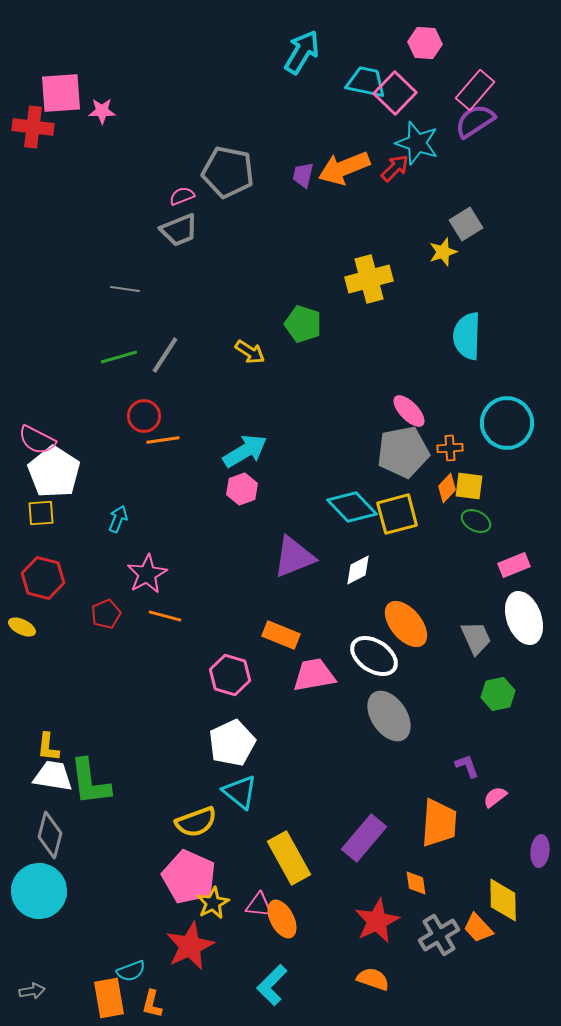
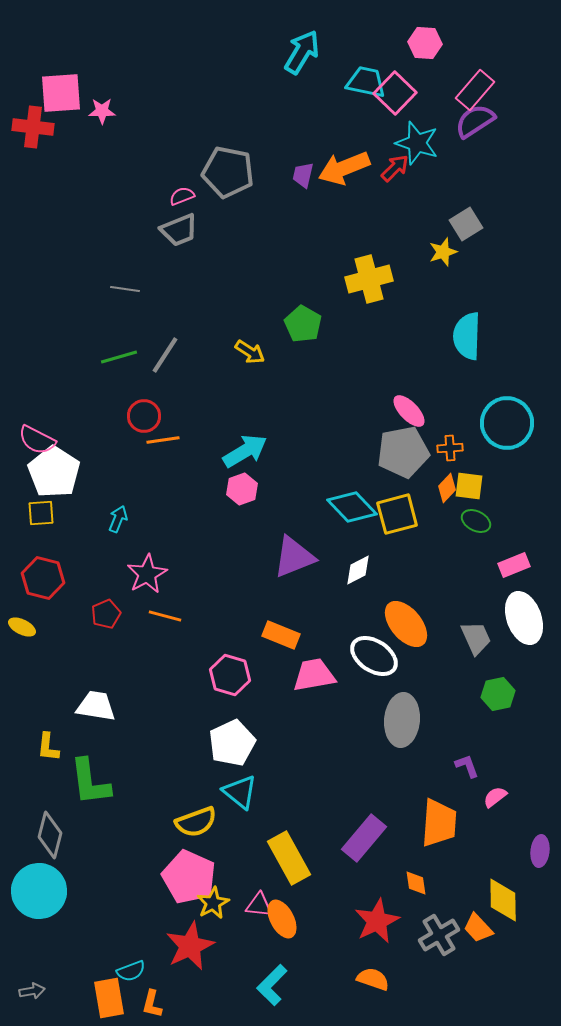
green pentagon at (303, 324): rotated 12 degrees clockwise
gray ellipse at (389, 716): moved 13 px right, 4 px down; rotated 39 degrees clockwise
white trapezoid at (53, 776): moved 43 px right, 70 px up
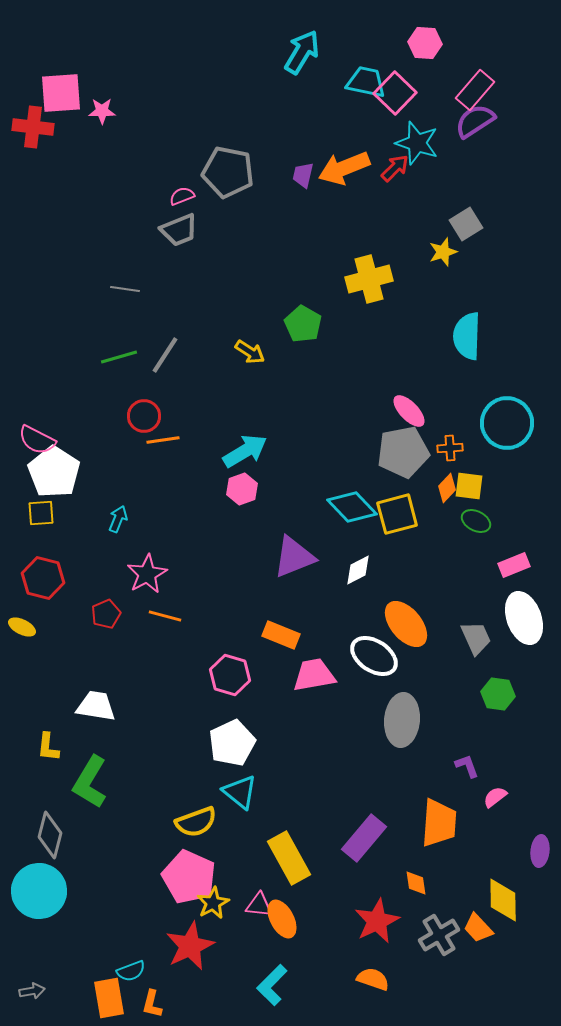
green hexagon at (498, 694): rotated 20 degrees clockwise
green L-shape at (90, 782): rotated 38 degrees clockwise
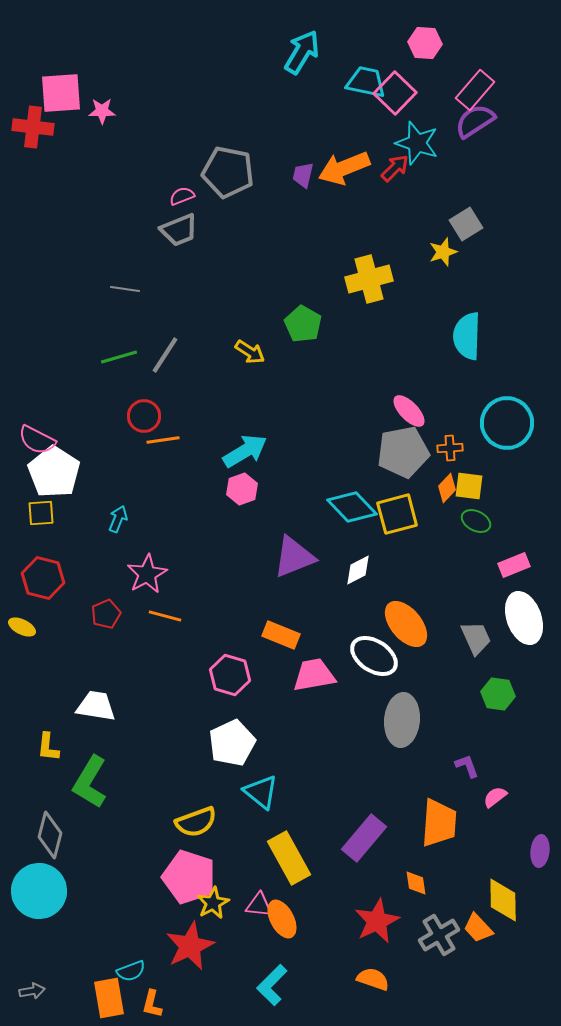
cyan triangle at (240, 792): moved 21 px right
pink pentagon at (189, 877): rotated 6 degrees counterclockwise
